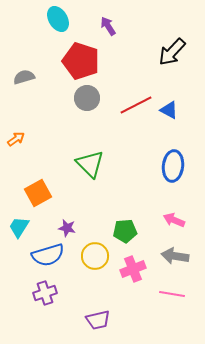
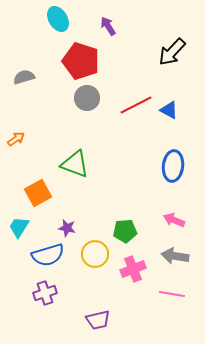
green triangle: moved 15 px left; rotated 24 degrees counterclockwise
yellow circle: moved 2 px up
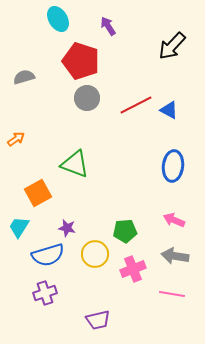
black arrow: moved 6 px up
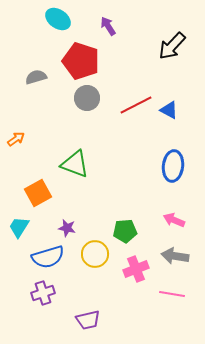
cyan ellipse: rotated 25 degrees counterclockwise
gray semicircle: moved 12 px right
blue semicircle: moved 2 px down
pink cross: moved 3 px right
purple cross: moved 2 px left
purple trapezoid: moved 10 px left
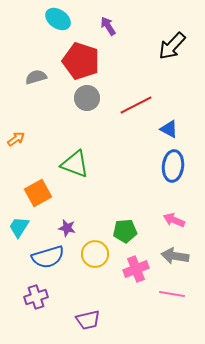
blue triangle: moved 19 px down
purple cross: moved 7 px left, 4 px down
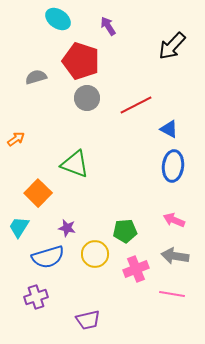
orange square: rotated 16 degrees counterclockwise
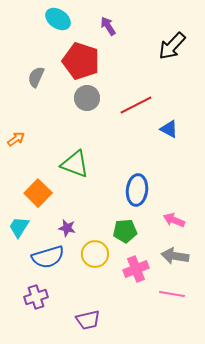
gray semicircle: rotated 50 degrees counterclockwise
blue ellipse: moved 36 px left, 24 px down
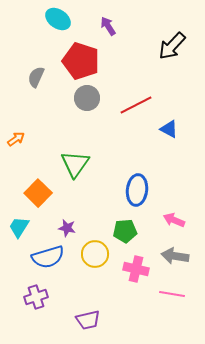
green triangle: rotated 44 degrees clockwise
pink cross: rotated 35 degrees clockwise
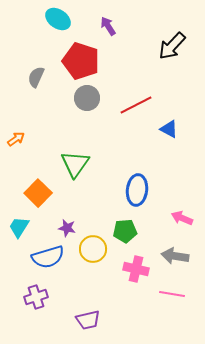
pink arrow: moved 8 px right, 2 px up
yellow circle: moved 2 px left, 5 px up
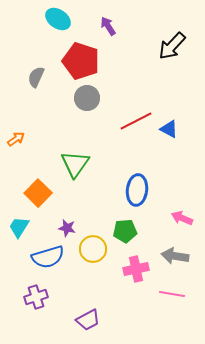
red line: moved 16 px down
pink cross: rotated 25 degrees counterclockwise
purple trapezoid: rotated 15 degrees counterclockwise
